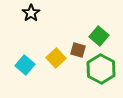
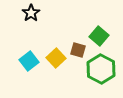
cyan square: moved 4 px right, 4 px up; rotated 12 degrees clockwise
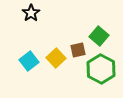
brown square: rotated 28 degrees counterclockwise
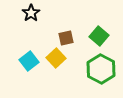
brown square: moved 12 px left, 12 px up
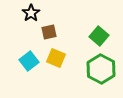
brown square: moved 17 px left, 6 px up
yellow square: rotated 24 degrees counterclockwise
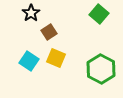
brown square: rotated 21 degrees counterclockwise
green square: moved 22 px up
cyan square: rotated 18 degrees counterclockwise
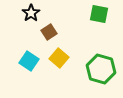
green square: rotated 30 degrees counterclockwise
yellow square: moved 3 px right; rotated 18 degrees clockwise
green hexagon: rotated 12 degrees counterclockwise
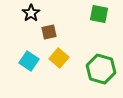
brown square: rotated 21 degrees clockwise
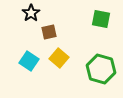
green square: moved 2 px right, 5 px down
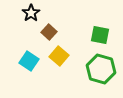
green square: moved 1 px left, 16 px down
brown square: rotated 35 degrees counterclockwise
yellow square: moved 2 px up
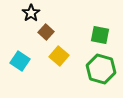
brown square: moved 3 px left
cyan square: moved 9 px left
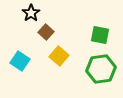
green hexagon: rotated 24 degrees counterclockwise
